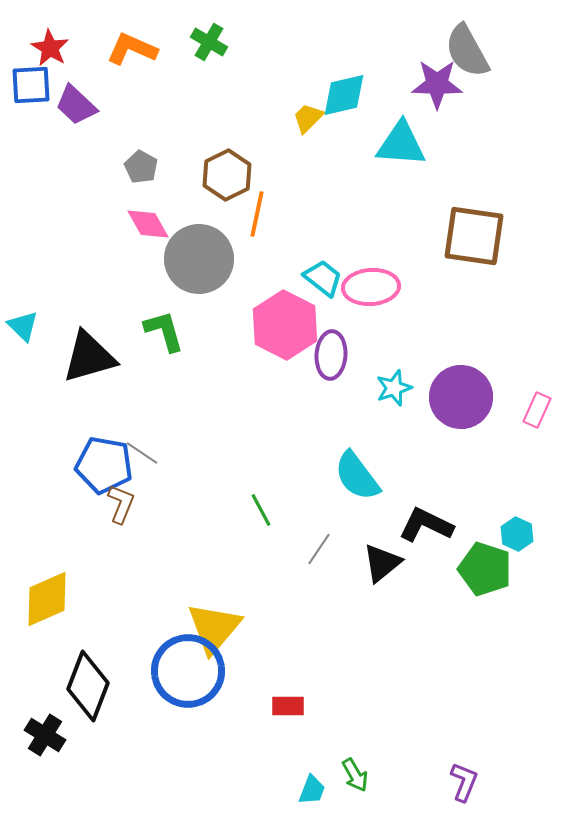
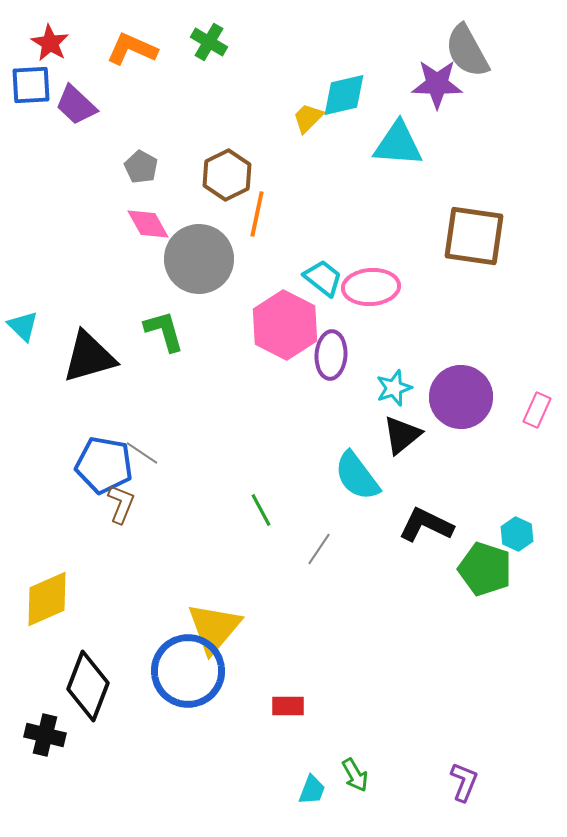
red star at (50, 48): moved 5 px up
cyan triangle at (401, 144): moved 3 px left
black triangle at (382, 563): moved 20 px right, 128 px up
black cross at (45, 735): rotated 18 degrees counterclockwise
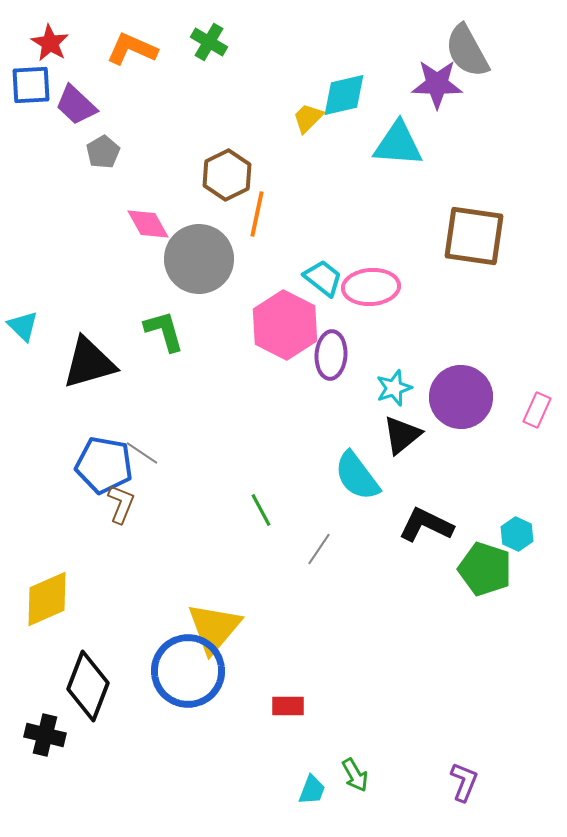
gray pentagon at (141, 167): moved 38 px left, 15 px up; rotated 12 degrees clockwise
black triangle at (89, 357): moved 6 px down
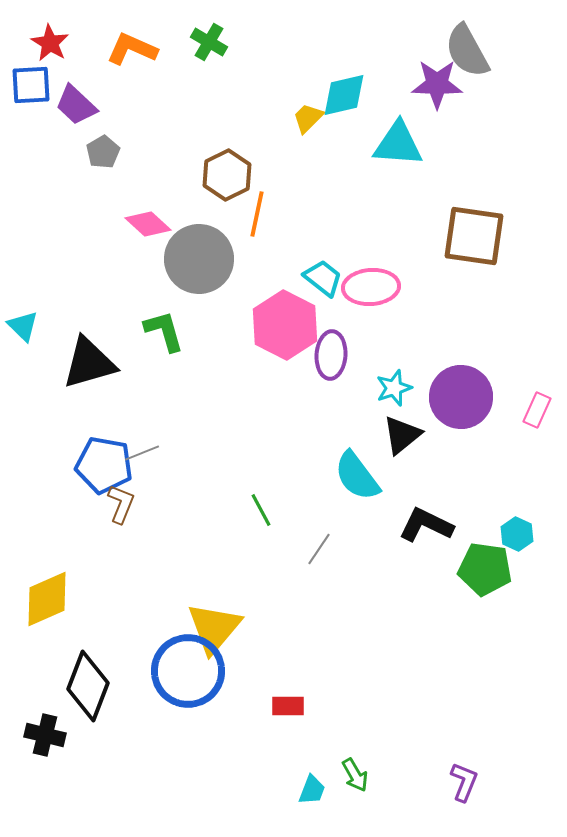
pink diamond at (148, 224): rotated 18 degrees counterclockwise
gray line at (142, 453): rotated 56 degrees counterclockwise
green pentagon at (485, 569): rotated 10 degrees counterclockwise
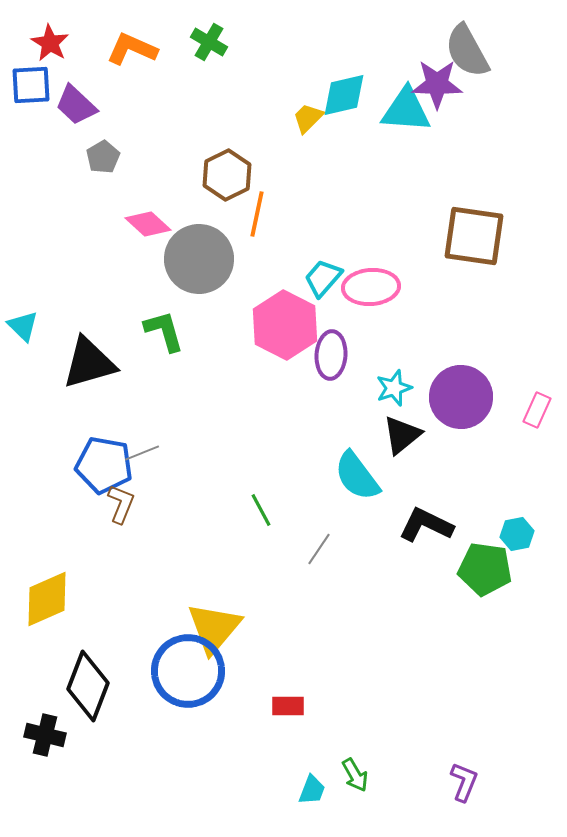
cyan triangle at (398, 144): moved 8 px right, 34 px up
gray pentagon at (103, 152): moved 5 px down
cyan trapezoid at (323, 278): rotated 87 degrees counterclockwise
cyan hexagon at (517, 534): rotated 24 degrees clockwise
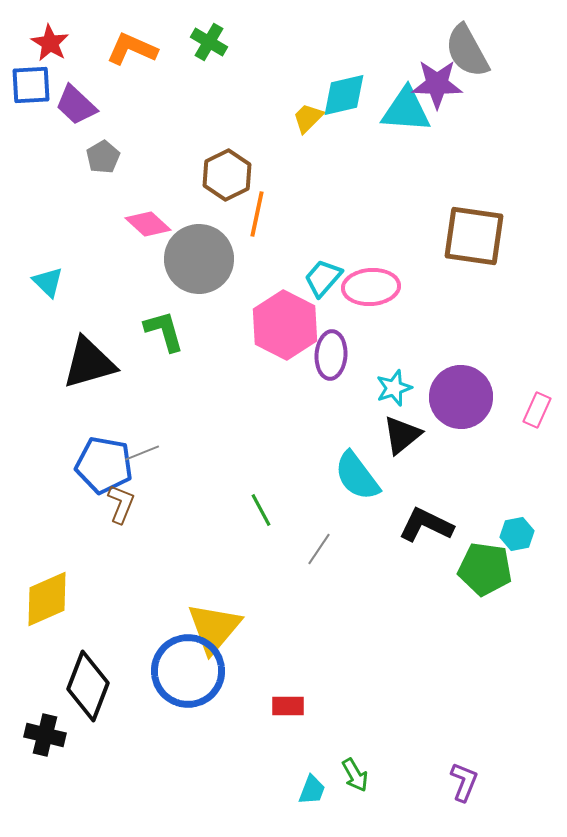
cyan triangle at (23, 326): moved 25 px right, 44 px up
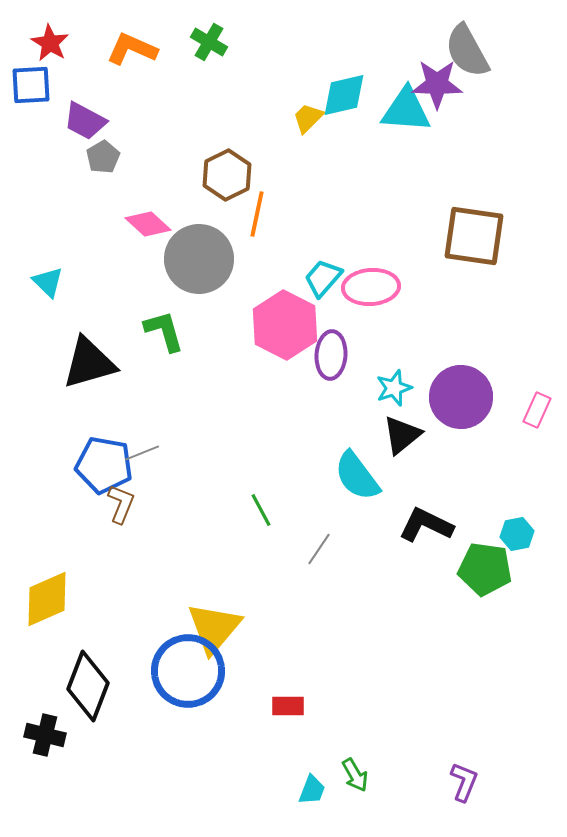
purple trapezoid at (76, 105): moved 9 px right, 16 px down; rotated 15 degrees counterclockwise
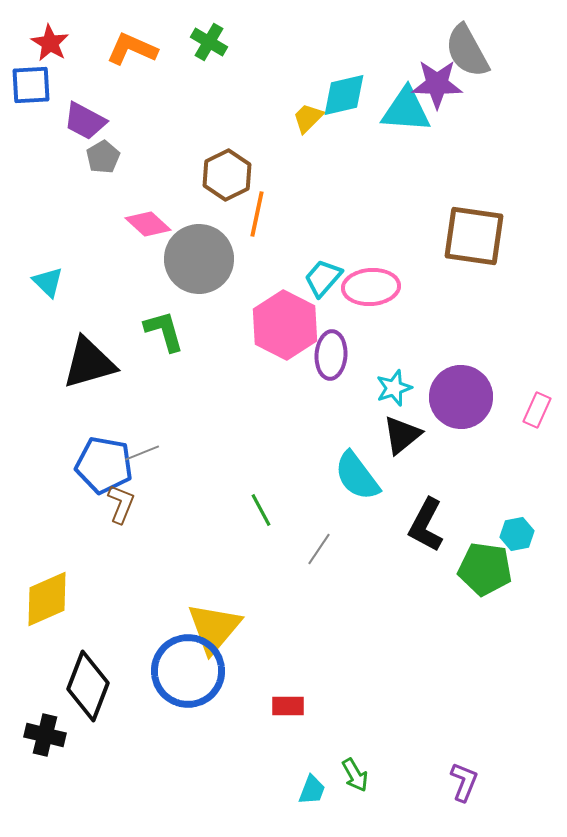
black L-shape at (426, 525): rotated 88 degrees counterclockwise
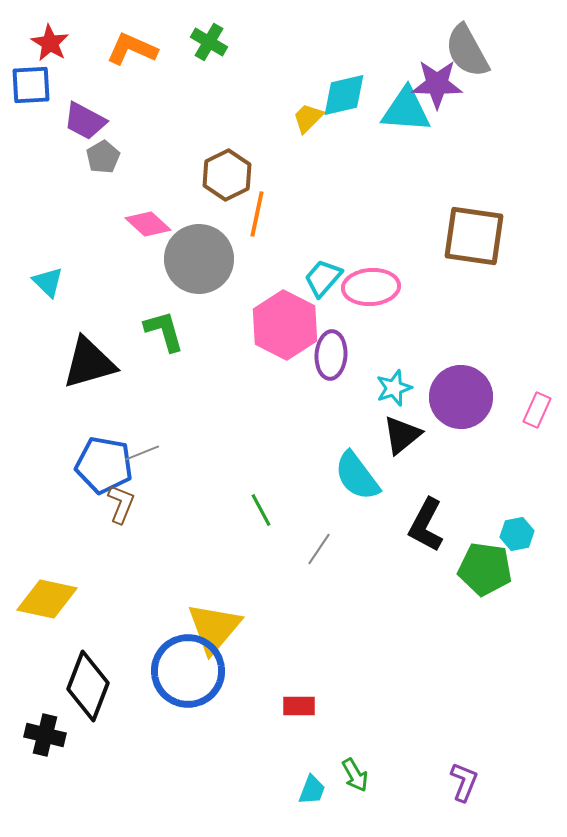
yellow diamond at (47, 599): rotated 36 degrees clockwise
red rectangle at (288, 706): moved 11 px right
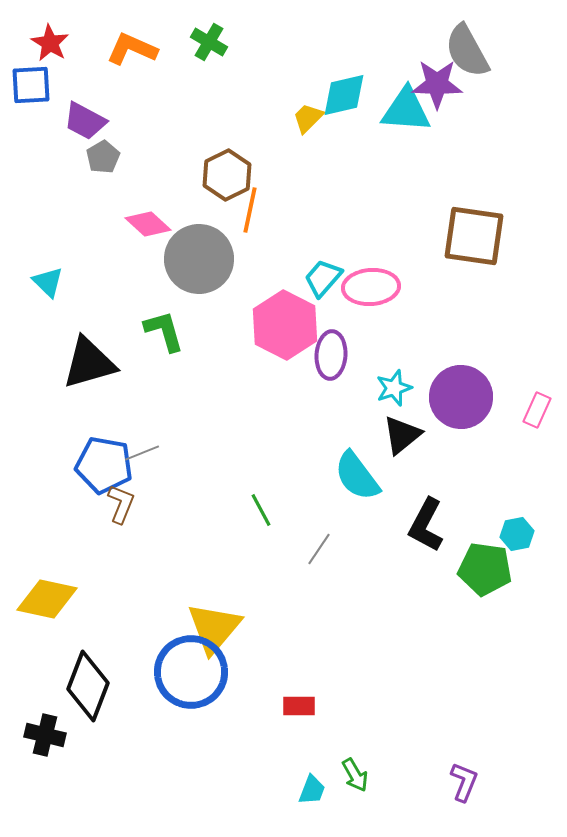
orange line at (257, 214): moved 7 px left, 4 px up
blue circle at (188, 671): moved 3 px right, 1 px down
